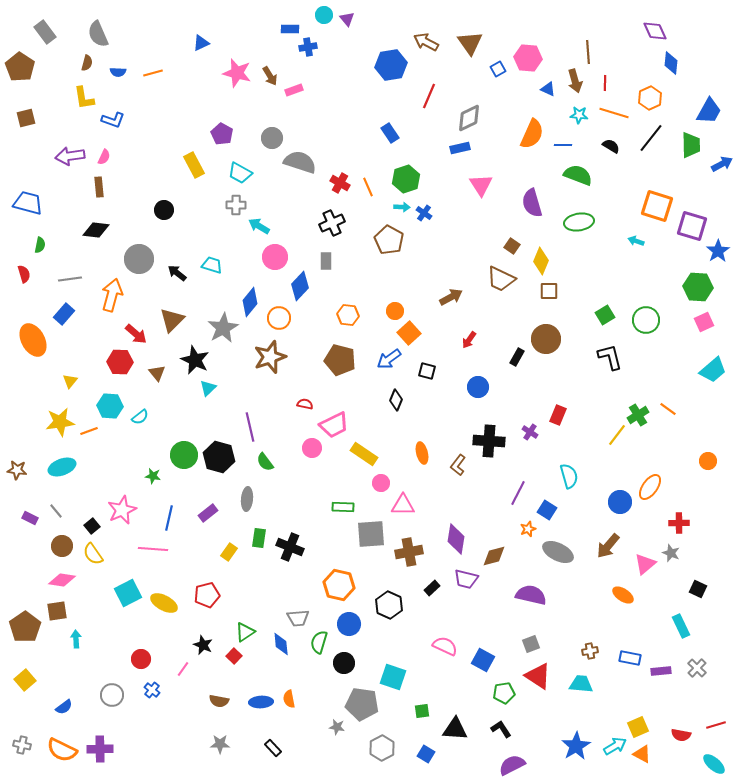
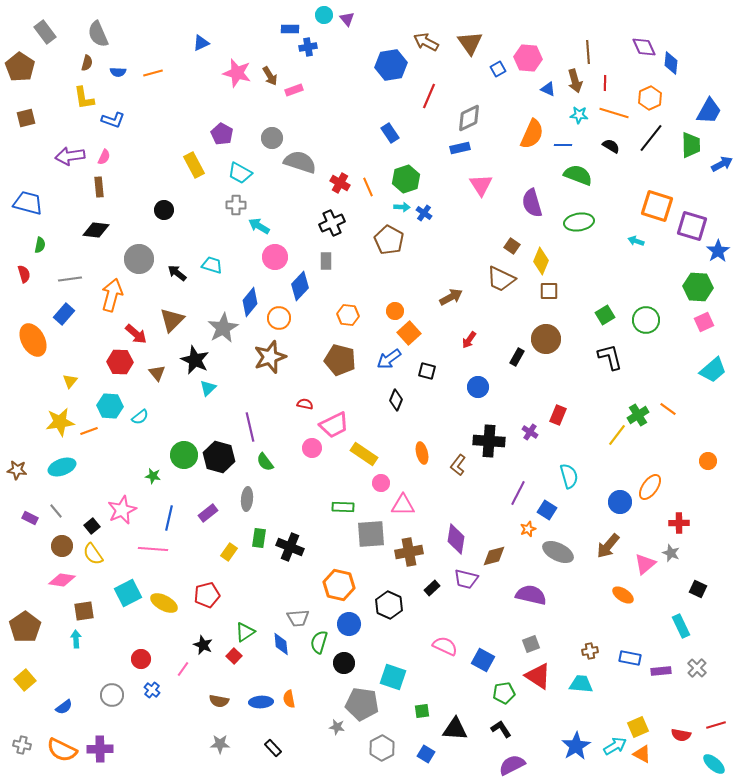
purple diamond at (655, 31): moved 11 px left, 16 px down
brown square at (57, 611): moved 27 px right
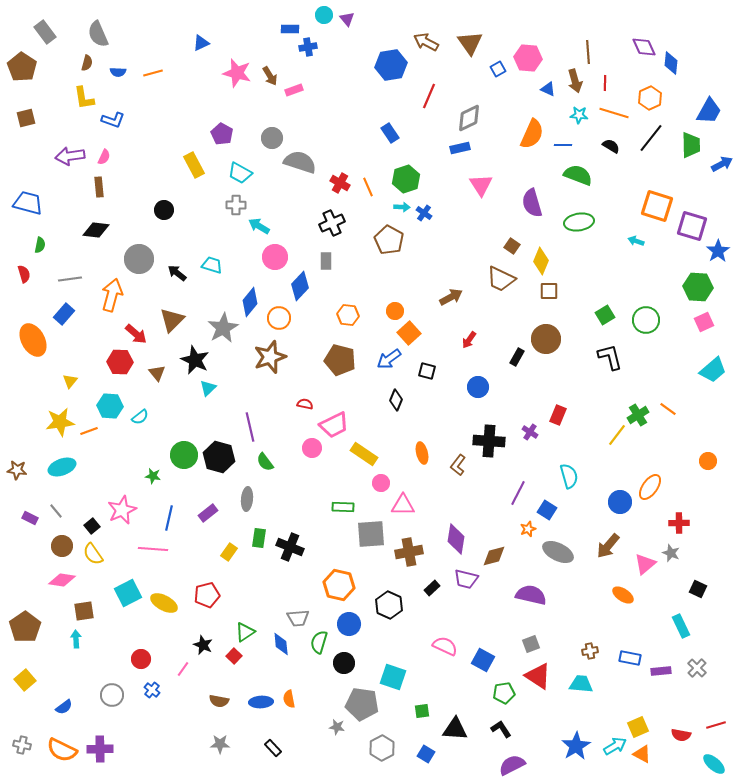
brown pentagon at (20, 67): moved 2 px right
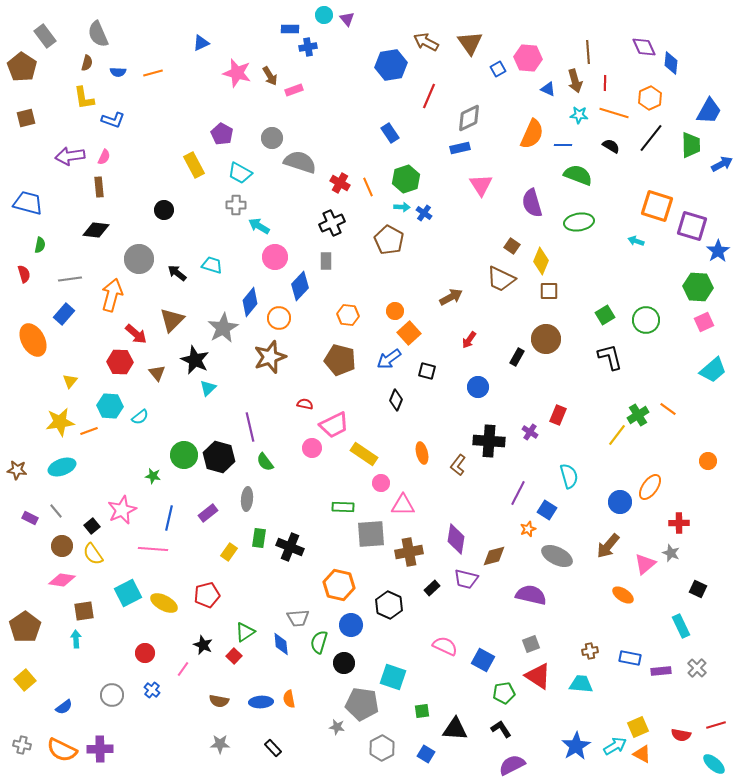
gray rectangle at (45, 32): moved 4 px down
gray ellipse at (558, 552): moved 1 px left, 4 px down
blue circle at (349, 624): moved 2 px right, 1 px down
red circle at (141, 659): moved 4 px right, 6 px up
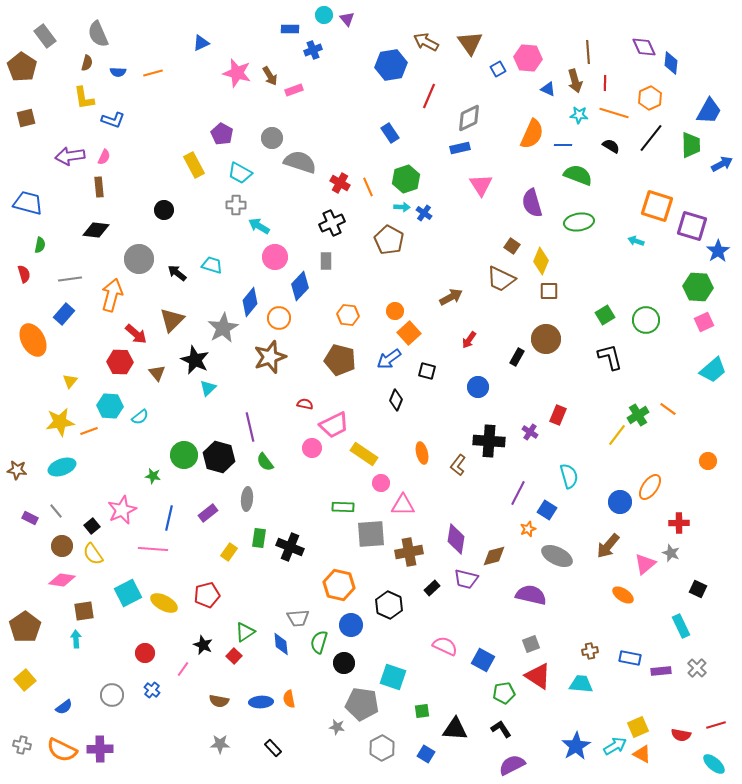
blue cross at (308, 47): moved 5 px right, 3 px down; rotated 12 degrees counterclockwise
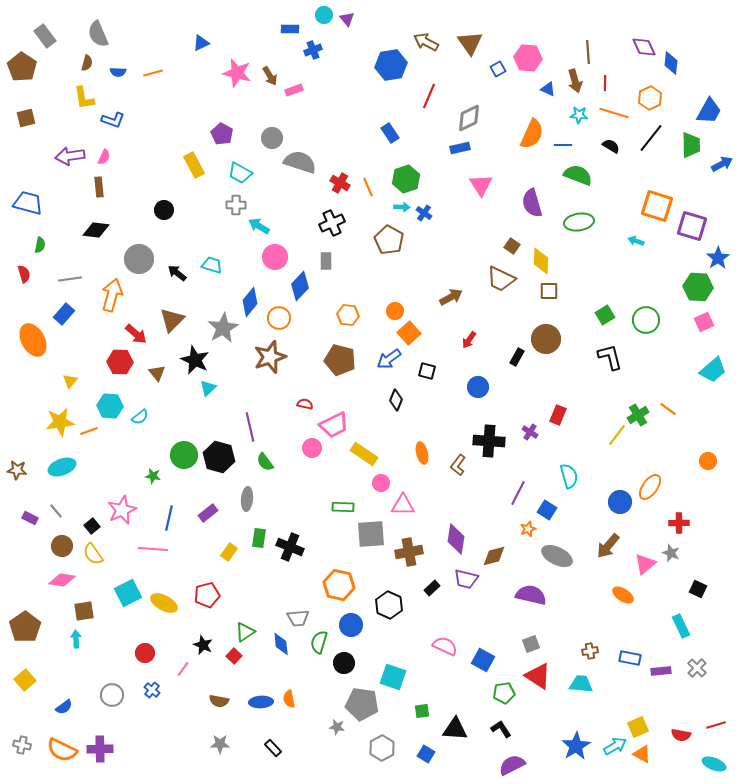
blue star at (718, 251): moved 7 px down
yellow diamond at (541, 261): rotated 20 degrees counterclockwise
cyan ellipse at (714, 764): rotated 20 degrees counterclockwise
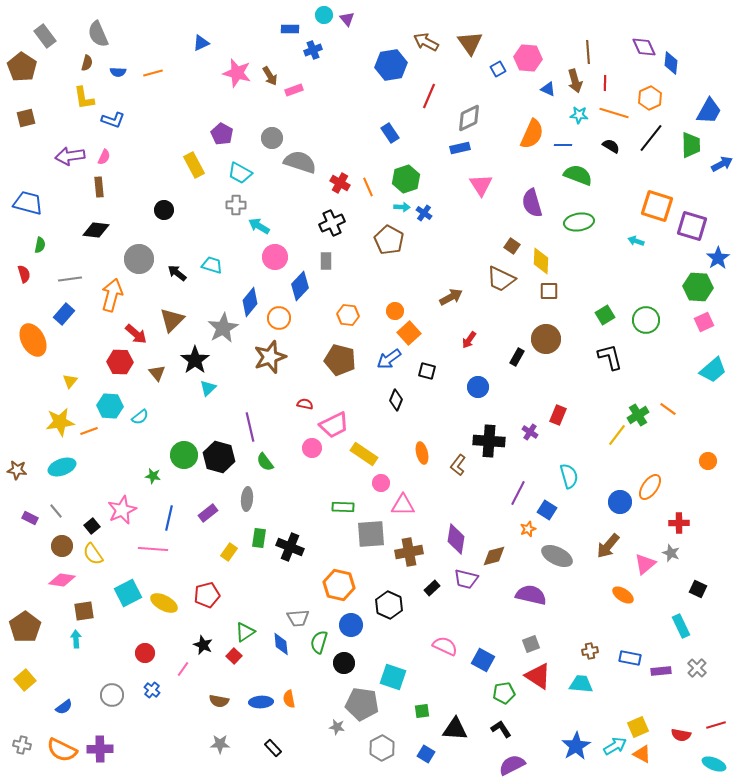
black star at (195, 360): rotated 12 degrees clockwise
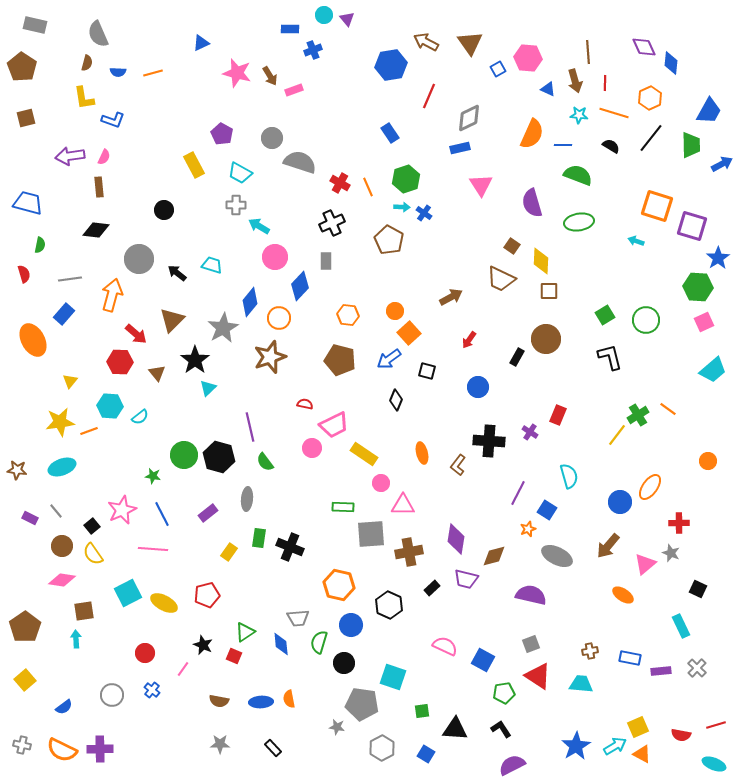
gray rectangle at (45, 36): moved 10 px left, 11 px up; rotated 40 degrees counterclockwise
blue line at (169, 518): moved 7 px left, 4 px up; rotated 40 degrees counterclockwise
red square at (234, 656): rotated 21 degrees counterclockwise
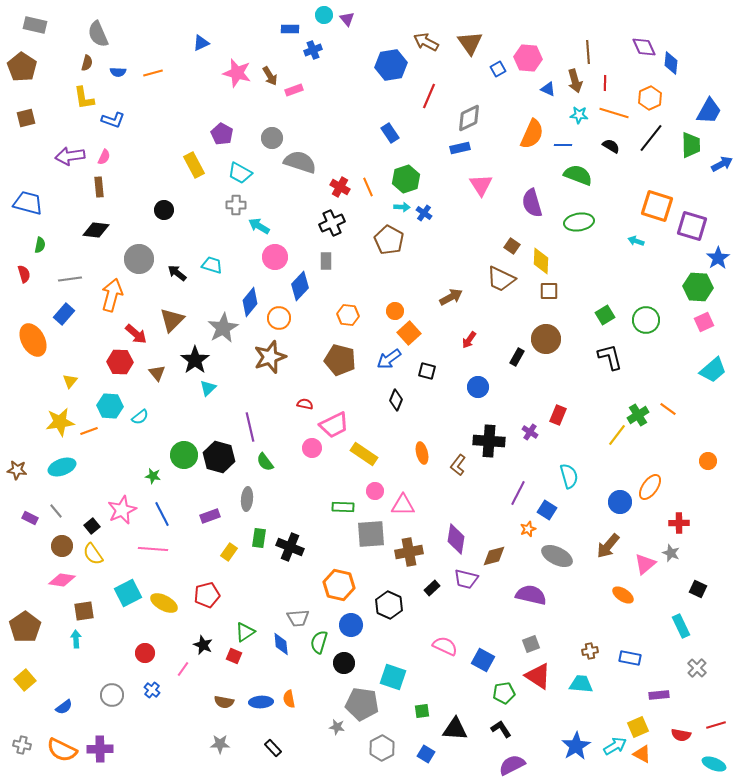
red cross at (340, 183): moved 4 px down
pink circle at (381, 483): moved 6 px left, 8 px down
purple rectangle at (208, 513): moved 2 px right, 3 px down; rotated 18 degrees clockwise
purple rectangle at (661, 671): moved 2 px left, 24 px down
brown semicircle at (219, 701): moved 5 px right, 1 px down
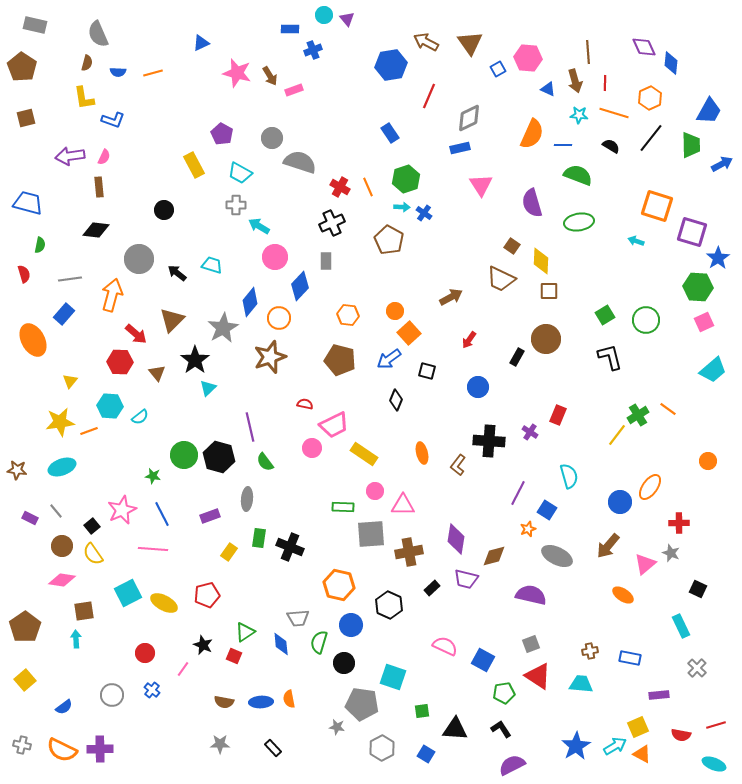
purple square at (692, 226): moved 6 px down
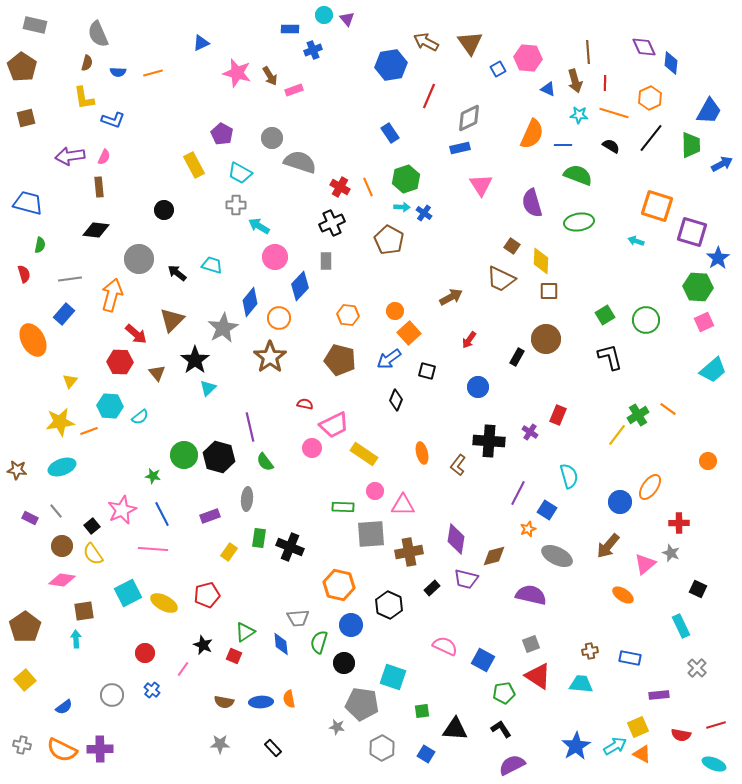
brown star at (270, 357): rotated 16 degrees counterclockwise
